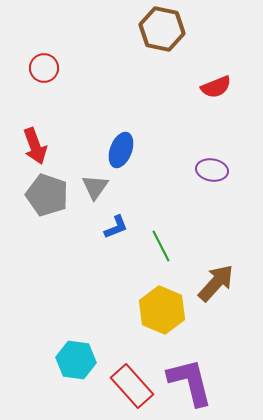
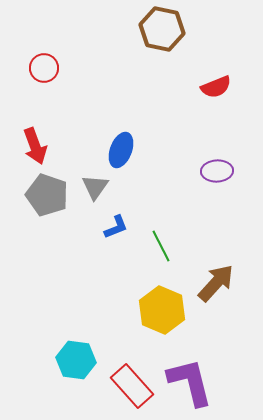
purple ellipse: moved 5 px right, 1 px down; rotated 12 degrees counterclockwise
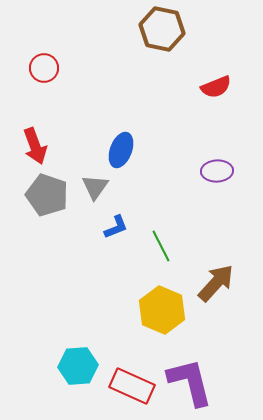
cyan hexagon: moved 2 px right, 6 px down; rotated 12 degrees counterclockwise
red rectangle: rotated 24 degrees counterclockwise
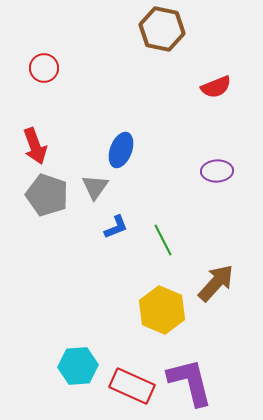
green line: moved 2 px right, 6 px up
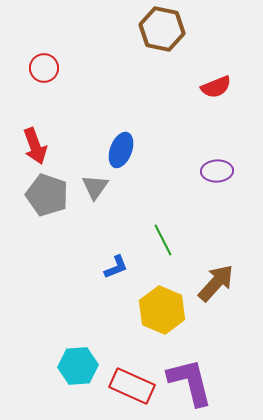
blue L-shape: moved 40 px down
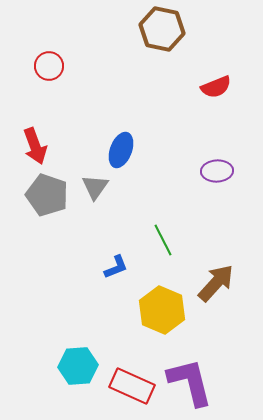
red circle: moved 5 px right, 2 px up
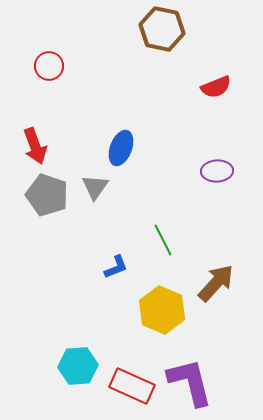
blue ellipse: moved 2 px up
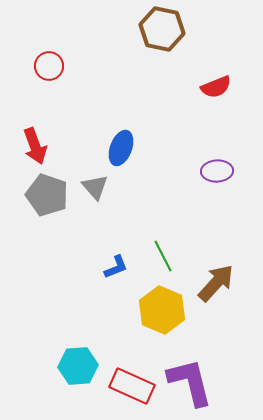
gray triangle: rotated 16 degrees counterclockwise
green line: moved 16 px down
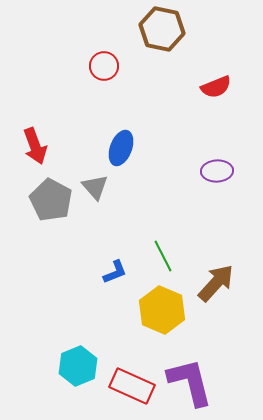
red circle: moved 55 px right
gray pentagon: moved 4 px right, 5 px down; rotated 9 degrees clockwise
blue L-shape: moved 1 px left, 5 px down
cyan hexagon: rotated 18 degrees counterclockwise
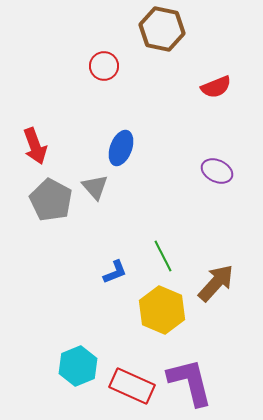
purple ellipse: rotated 28 degrees clockwise
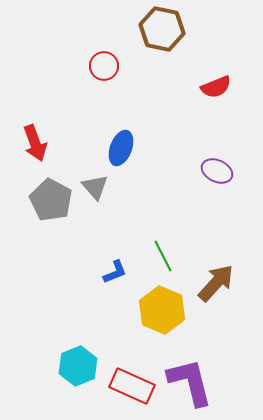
red arrow: moved 3 px up
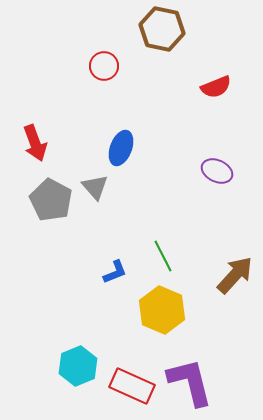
brown arrow: moved 19 px right, 8 px up
